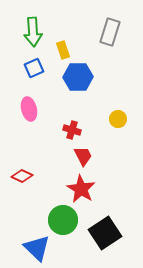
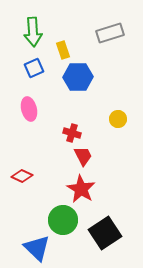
gray rectangle: moved 1 px down; rotated 56 degrees clockwise
red cross: moved 3 px down
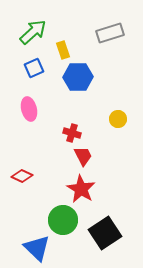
green arrow: rotated 128 degrees counterclockwise
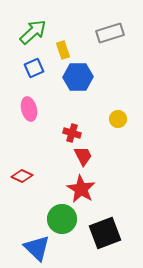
green circle: moved 1 px left, 1 px up
black square: rotated 12 degrees clockwise
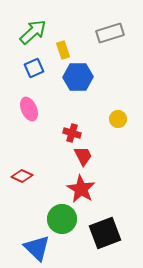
pink ellipse: rotated 10 degrees counterclockwise
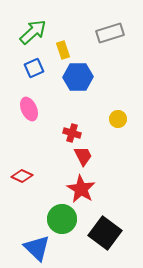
black square: rotated 32 degrees counterclockwise
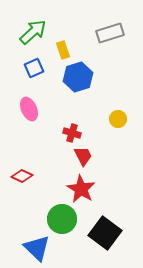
blue hexagon: rotated 16 degrees counterclockwise
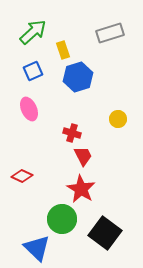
blue square: moved 1 px left, 3 px down
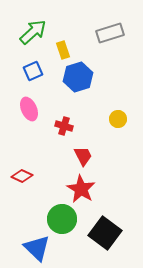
red cross: moved 8 px left, 7 px up
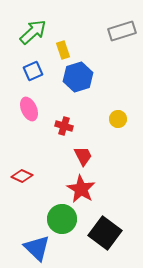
gray rectangle: moved 12 px right, 2 px up
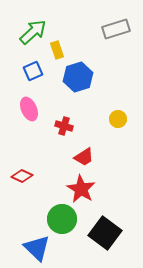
gray rectangle: moved 6 px left, 2 px up
yellow rectangle: moved 6 px left
red trapezoid: moved 1 px right, 1 px down; rotated 85 degrees clockwise
